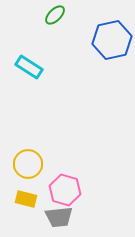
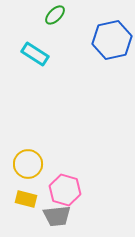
cyan rectangle: moved 6 px right, 13 px up
gray trapezoid: moved 2 px left, 1 px up
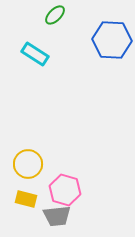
blue hexagon: rotated 15 degrees clockwise
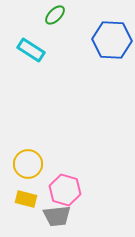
cyan rectangle: moved 4 px left, 4 px up
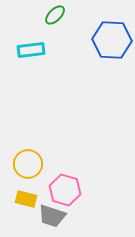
cyan rectangle: rotated 40 degrees counterclockwise
gray trapezoid: moved 5 px left; rotated 24 degrees clockwise
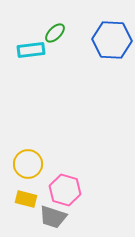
green ellipse: moved 18 px down
gray trapezoid: moved 1 px right, 1 px down
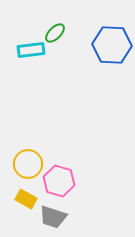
blue hexagon: moved 5 px down
pink hexagon: moved 6 px left, 9 px up
yellow rectangle: rotated 15 degrees clockwise
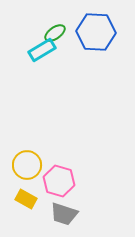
green ellipse: rotated 10 degrees clockwise
blue hexagon: moved 16 px left, 13 px up
cyan rectangle: moved 11 px right; rotated 24 degrees counterclockwise
yellow circle: moved 1 px left, 1 px down
gray trapezoid: moved 11 px right, 3 px up
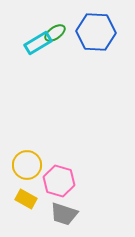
cyan rectangle: moved 4 px left, 7 px up
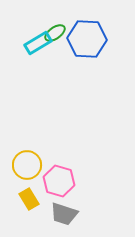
blue hexagon: moved 9 px left, 7 px down
yellow rectangle: moved 3 px right; rotated 30 degrees clockwise
